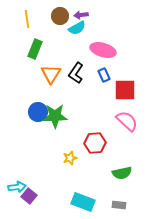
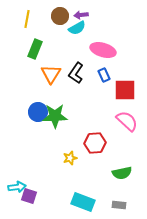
yellow line: rotated 18 degrees clockwise
purple square: rotated 21 degrees counterclockwise
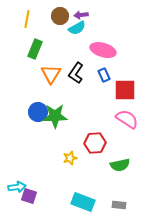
pink semicircle: moved 2 px up; rotated 10 degrees counterclockwise
green semicircle: moved 2 px left, 8 px up
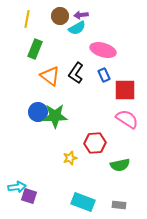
orange triangle: moved 1 px left, 2 px down; rotated 25 degrees counterclockwise
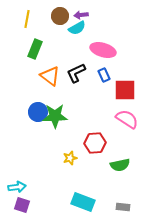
black L-shape: rotated 30 degrees clockwise
purple square: moved 7 px left, 9 px down
gray rectangle: moved 4 px right, 2 px down
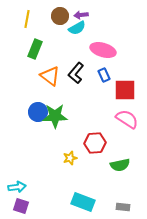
black L-shape: rotated 25 degrees counterclockwise
purple square: moved 1 px left, 1 px down
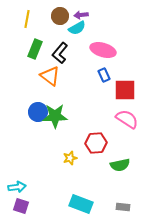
black L-shape: moved 16 px left, 20 px up
red hexagon: moved 1 px right
cyan rectangle: moved 2 px left, 2 px down
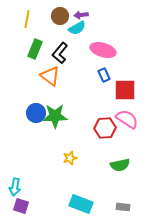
blue circle: moved 2 px left, 1 px down
red hexagon: moved 9 px right, 15 px up
cyan arrow: moved 2 px left; rotated 108 degrees clockwise
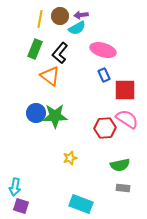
yellow line: moved 13 px right
gray rectangle: moved 19 px up
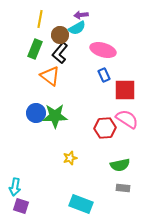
brown circle: moved 19 px down
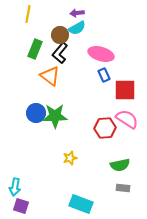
purple arrow: moved 4 px left, 2 px up
yellow line: moved 12 px left, 5 px up
pink ellipse: moved 2 px left, 4 px down
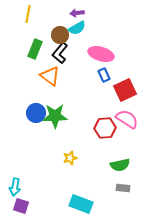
red square: rotated 25 degrees counterclockwise
